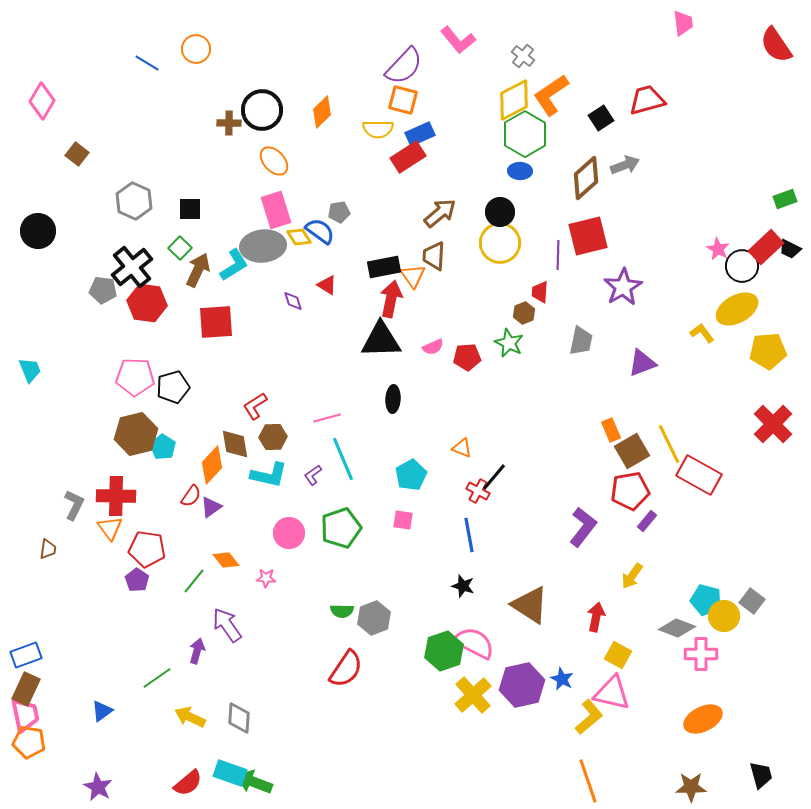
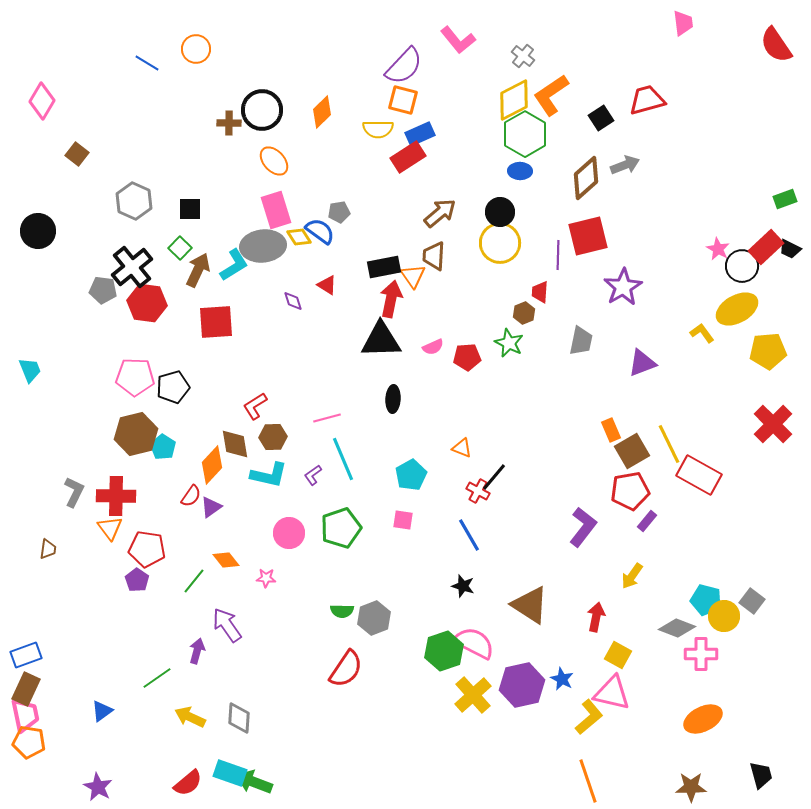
gray L-shape at (74, 505): moved 13 px up
blue line at (469, 535): rotated 20 degrees counterclockwise
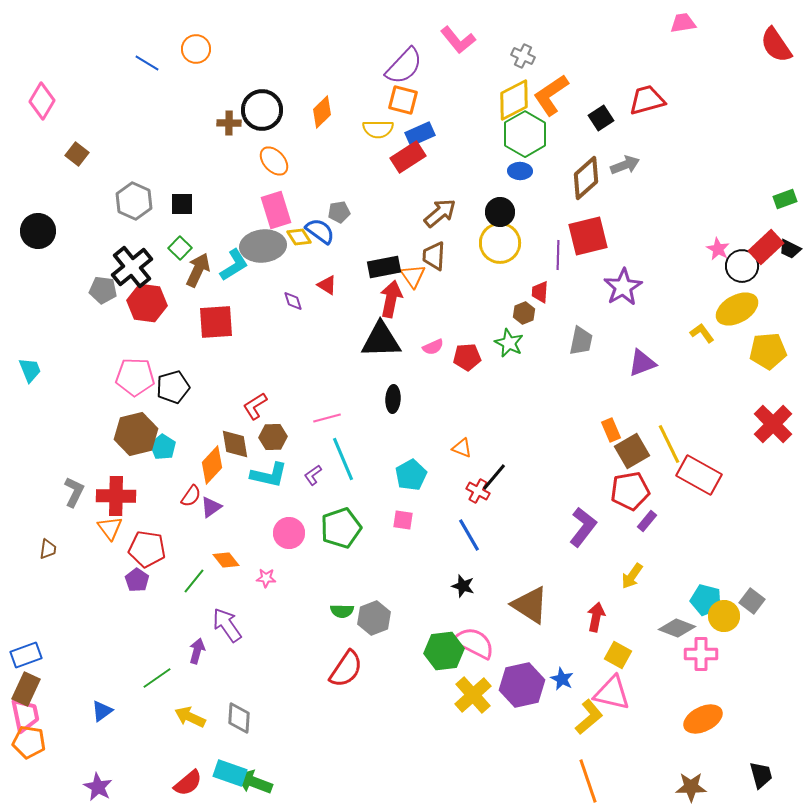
pink trapezoid at (683, 23): rotated 92 degrees counterclockwise
gray cross at (523, 56): rotated 15 degrees counterclockwise
black square at (190, 209): moved 8 px left, 5 px up
green hexagon at (444, 651): rotated 12 degrees clockwise
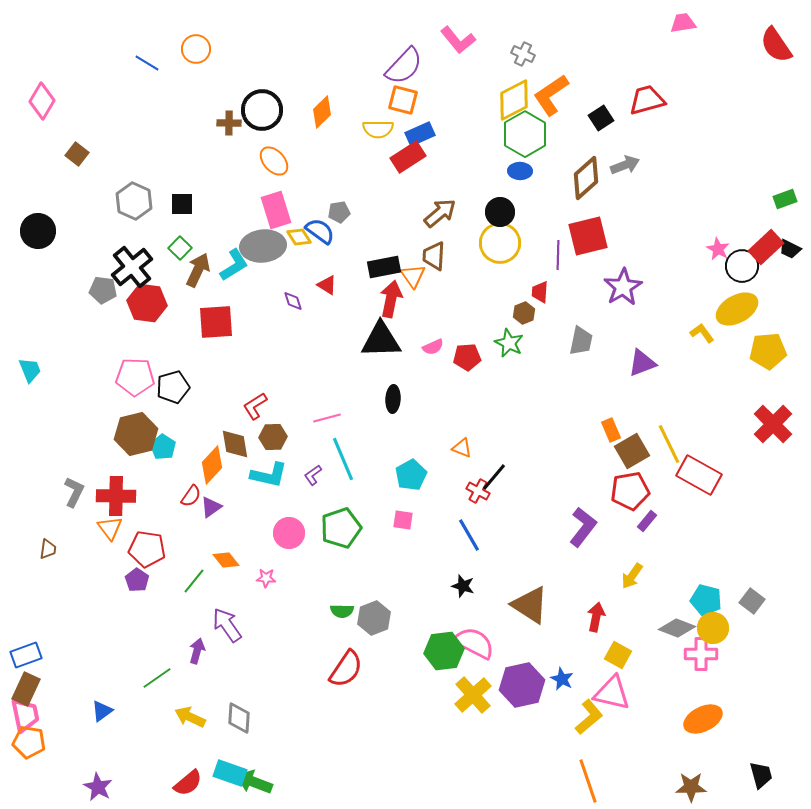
gray cross at (523, 56): moved 2 px up
yellow circle at (724, 616): moved 11 px left, 12 px down
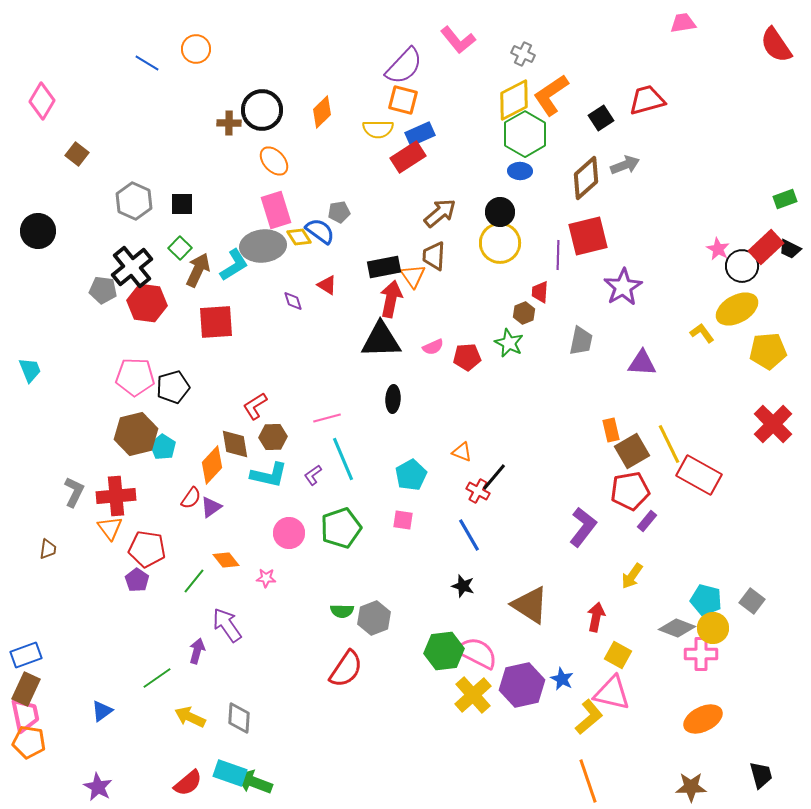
purple triangle at (642, 363): rotated 24 degrees clockwise
orange rectangle at (611, 430): rotated 10 degrees clockwise
orange triangle at (462, 448): moved 4 px down
red cross at (116, 496): rotated 6 degrees counterclockwise
red semicircle at (191, 496): moved 2 px down
pink semicircle at (474, 643): moved 3 px right, 10 px down
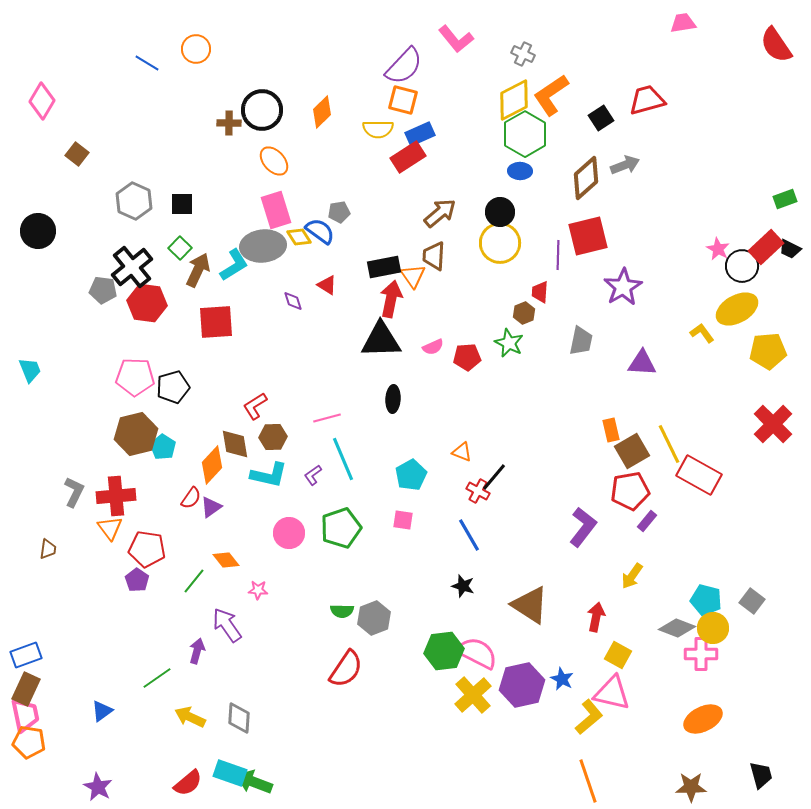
pink L-shape at (458, 40): moved 2 px left, 1 px up
pink star at (266, 578): moved 8 px left, 12 px down
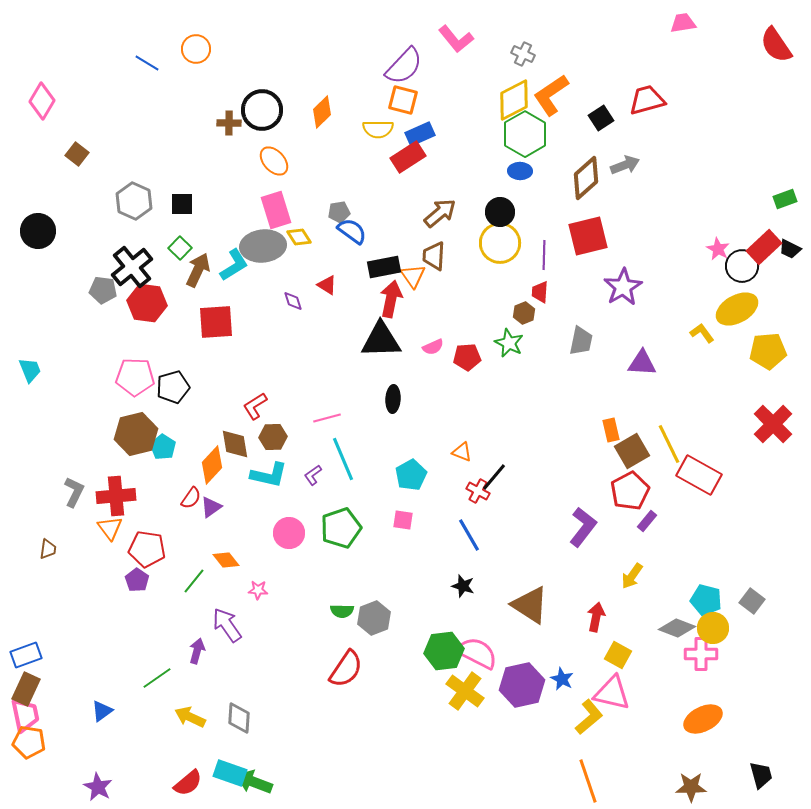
blue semicircle at (320, 231): moved 32 px right
red rectangle at (766, 247): moved 2 px left
purple line at (558, 255): moved 14 px left
red pentagon at (630, 491): rotated 18 degrees counterclockwise
yellow cross at (473, 695): moved 8 px left, 4 px up; rotated 12 degrees counterclockwise
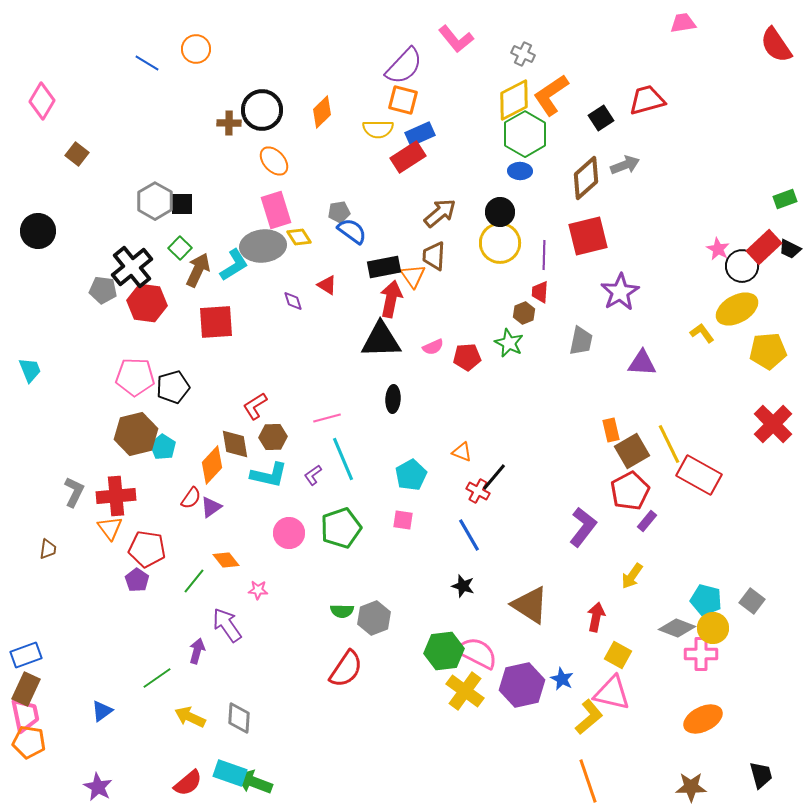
gray hexagon at (134, 201): moved 21 px right; rotated 6 degrees clockwise
purple star at (623, 287): moved 3 px left, 5 px down
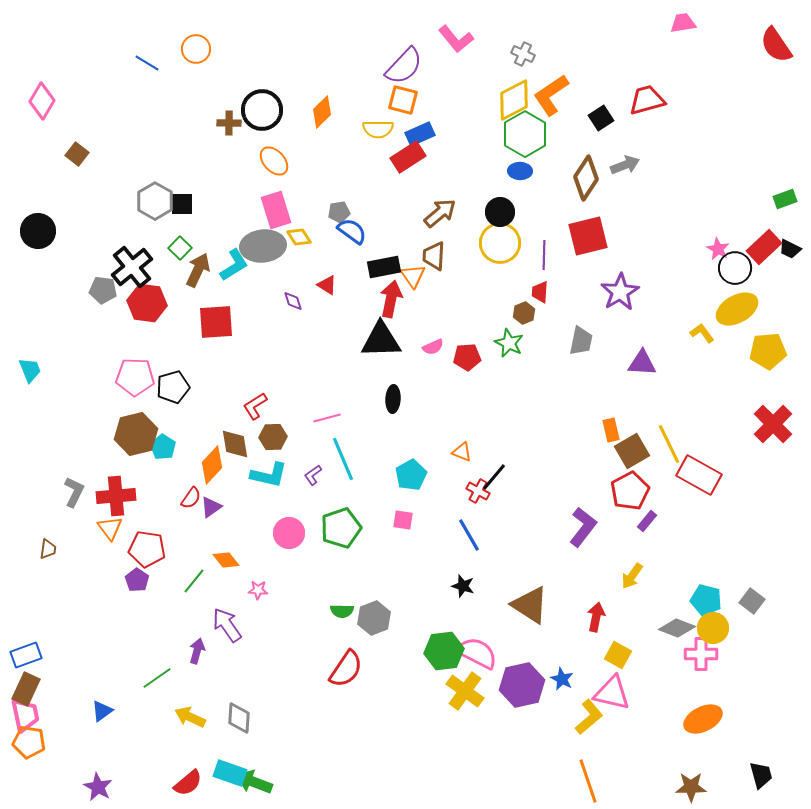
brown diamond at (586, 178): rotated 15 degrees counterclockwise
black circle at (742, 266): moved 7 px left, 2 px down
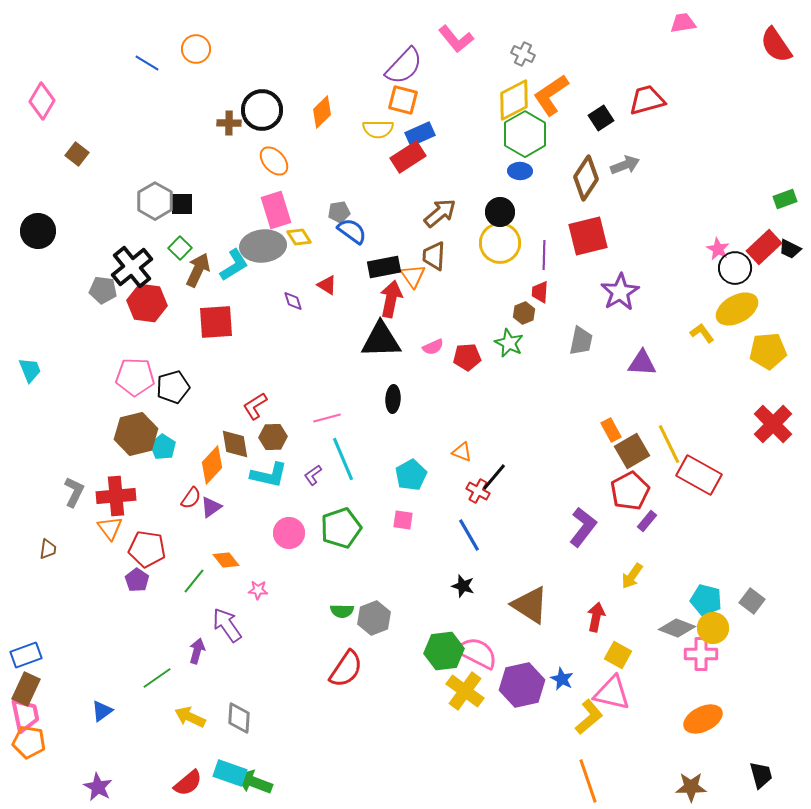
orange rectangle at (611, 430): rotated 15 degrees counterclockwise
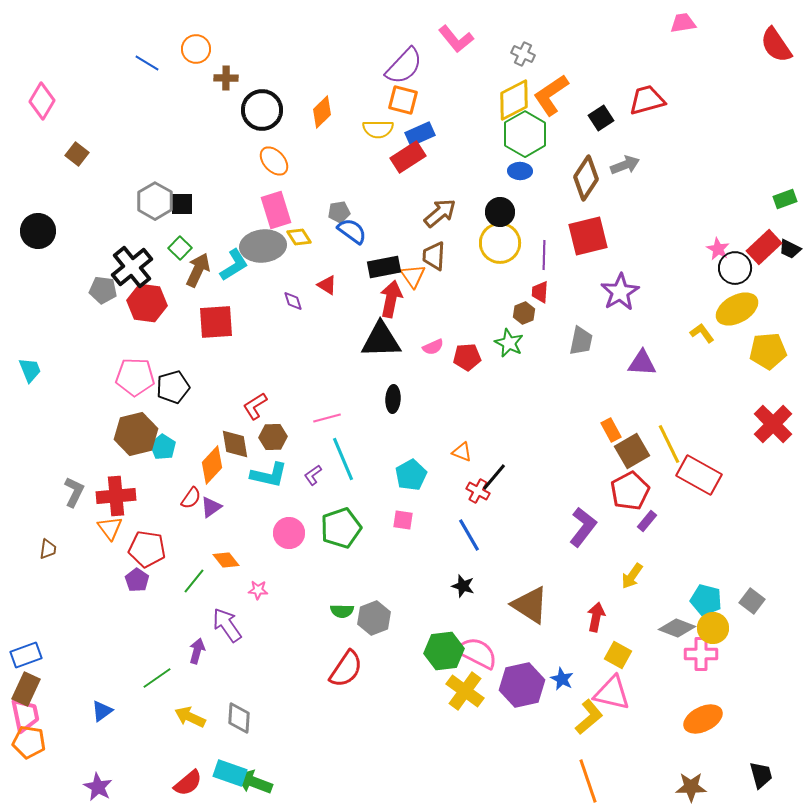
brown cross at (229, 123): moved 3 px left, 45 px up
